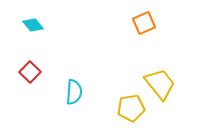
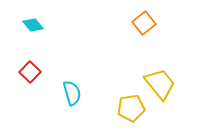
orange square: rotated 15 degrees counterclockwise
cyan semicircle: moved 2 px left, 1 px down; rotated 20 degrees counterclockwise
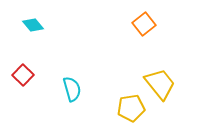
orange square: moved 1 px down
red square: moved 7 px left, 3 px down
cyan semicircle: moved 4 px up
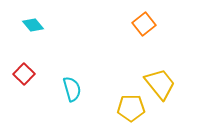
red square: moved 1 px right, 1 px up
yellow pentagon: rotated 8 degrees clockwise
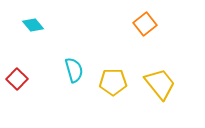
orange square: moved 1 px right
red square: moved 7 px left, 5 px down
cyan semicircle: moved 2 px right, 19 px up
yellow pentagon: moved 18 px left, 26 px up
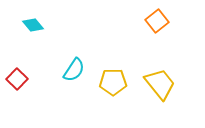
orange square: moved 12 px right, 3 px up
cyan semicircle: rotated 50 degrees clockwise
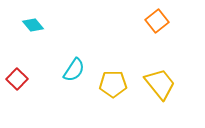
yellow pentagon: moved 2 px down
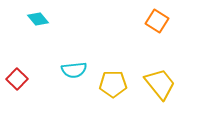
orange square: rotated 20 degrees counterclockwise
cyan diamond: moved 5 px right, 6 px up
cyan semicircle: rotated 50 degrees clockwise
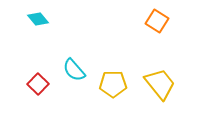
cyan semicircle: rotated 55 degrees clockwise
red square: moved 21 px right, 5 px down
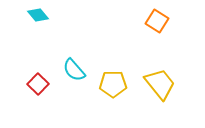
cyan diamond: moved 4 px up
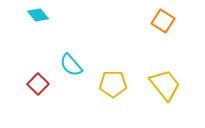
orange square: moved 6 px right
cyan semicircle: moved 3 px left, 5 px up
yellow trapezoid: moved 5 px right, 1 px down
